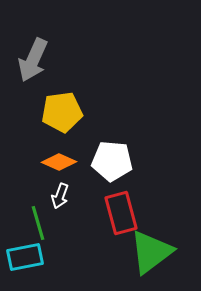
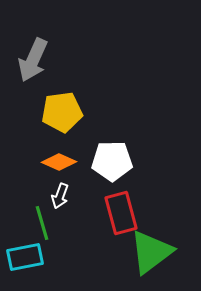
white pentagon: rotated 6 degrees counterclockwise
green line: moved 4 px right
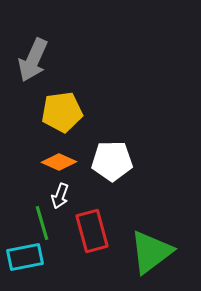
red rectangle: moved 29 px left, 18 px down
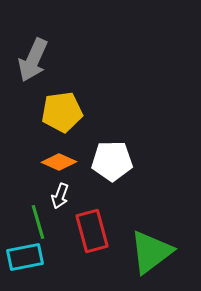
green line: moved 4 px left, 1 px up
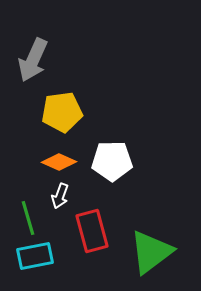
green line: moved 10 px left, 4 px up
cyan rectangle: moved 10 px right, 1 px up
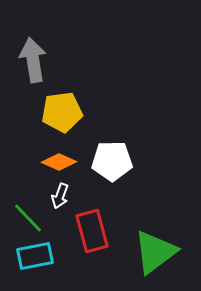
gray arrow: rotated 147 degrees clockwise
green line: rotated 28 degrees counterclockwise
green triangle: moved 4 px right
